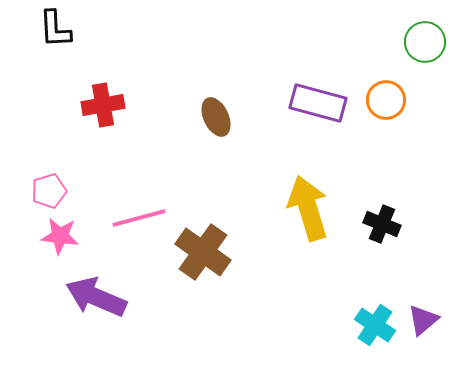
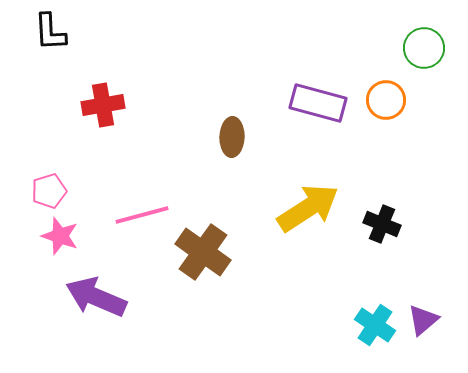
black L-shape: moved 5 px left, 3 px down
green circle: moved 1 px left, 6 px down
brown ellipse: moved 16 px right, 20 px down; rotated 27 degrees clockwise
yellow arrow: rotated 74 degrees clockwise
pink line: moved 3 px right, 3 px up
pink star: rotated 12 degrees clockwise
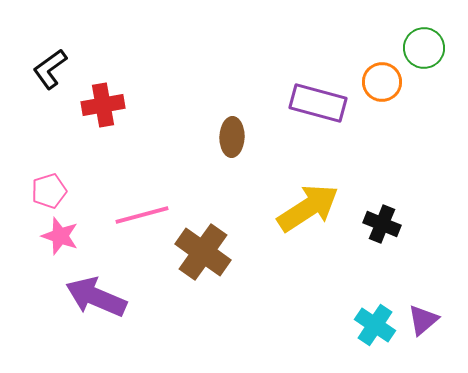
black L-shape: moved 37 px down; rotated 57 degrees clockwise
orange circle: moved 4 px left, 18 px up
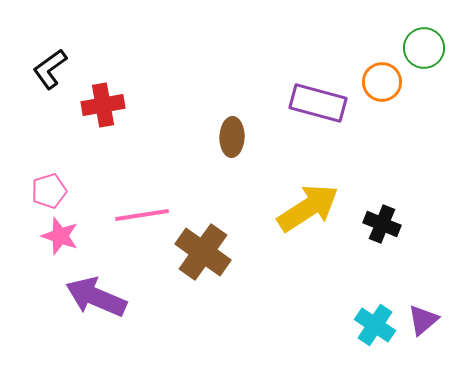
pink line: rotated 6 degrees clockwise
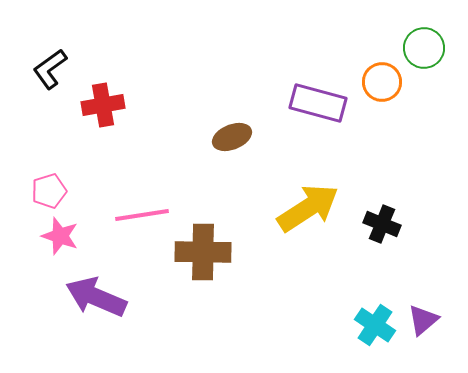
brown ellipse: rotated 66 degrees clockwise
brown cross: rotated 34 degrees counterclockwise
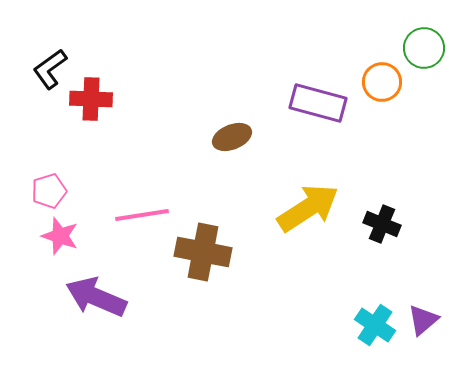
red cross: moved 12 px left, 6 px up; rotated 12 degrees clockwise
brown cross: rotated 10 degrees clockwise
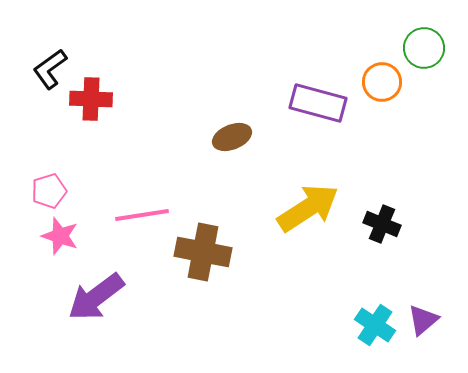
purple arrow: rotated 60 degrees counterclockwise
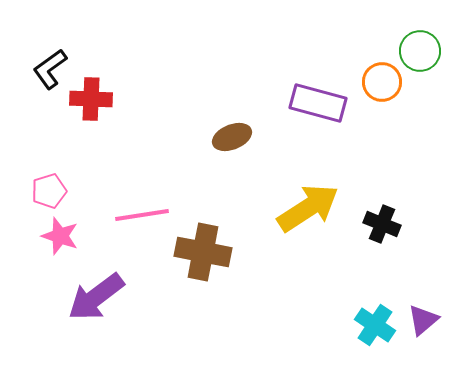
green circle: moved 4 px left, 3 px down
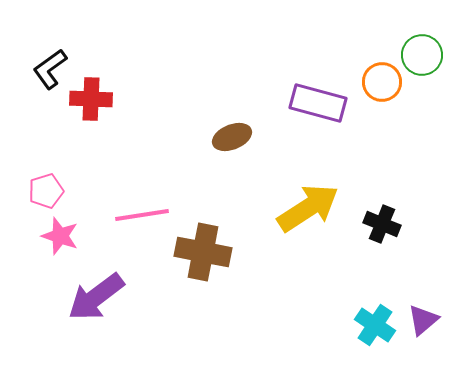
green circle: moved 2 px right, 4 px down
pink pentagon: moved 3 px left
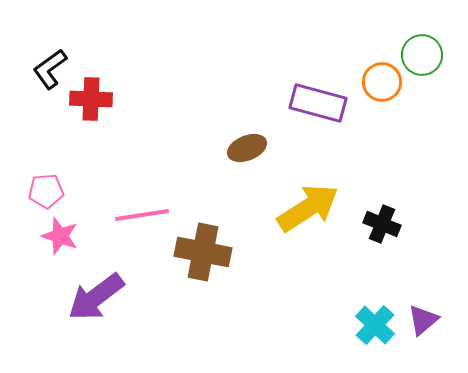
brown ellipse: moved 15 px right, 11 px down
pink pentagon: rotated 12 degrees clockwise
cyan cross: rotated 9 degrees clockwise
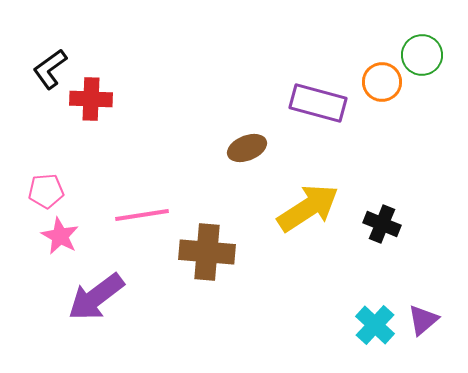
pink star: rotated 9 degrees clockwise
brown cross: moved 4 px right; rotated 6 degrees counterclockwise
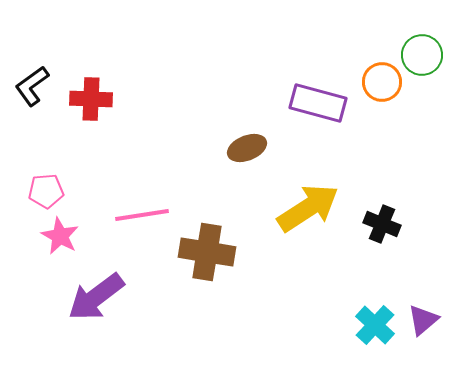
black L-shape: moved 18 px left, 17 px down
brown cross: rotated 4 degrees clockwise
